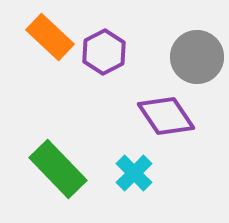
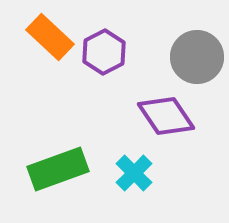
green rectangle: rotated 66 degrees counterclockwise
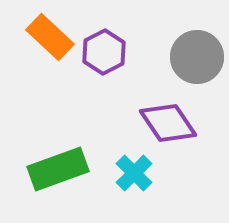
purple diamond: moved 2 px right, 7 px down
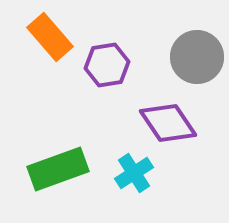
orange rectangle: rotated 6 degrees clockwise
purple hexagon: moved 3 px right, 13 px down; rotated 18 degrees clockwise
cyan cross: rotated 12 degrees clockwise
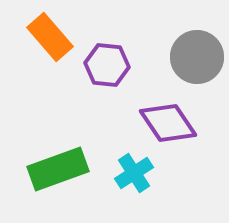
purple hexagon: rotated 15 degrees clockwise
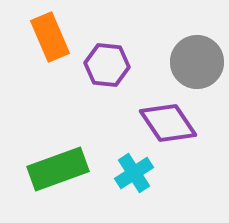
orange rectangle: rotated 18 degrees clockwise
gray circle: moved 5 px down
